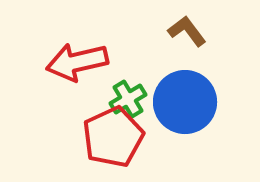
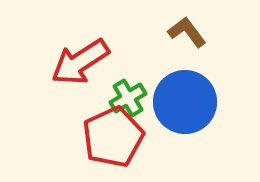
brown L-shape: moved 1 px down
red arrow: moved 3 px right; rotated 20 degrees counterclockwise
green cross: moved 1 px up
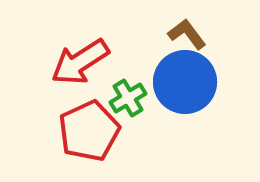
brown L-shape: moved 2 px down
blue circle: moved 20 px up
red pentagon: moved 24 px left, 6 px up
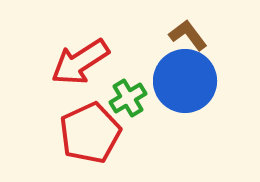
brown L-shape: moved 1 px right, 1 px down
blue circle: moved 1 px up
red pentagon: moved 1 px right, 2 px down
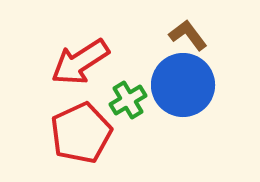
blue circle: moved 2 px left, 4 px down
green cross: moved 2 px down
red pentagon: moved 9 px left
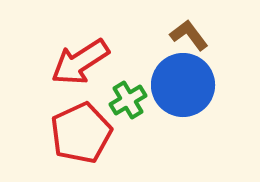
brown L-shape: moved 1 px right
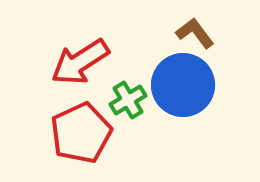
brown L-shape: moved 6 px right, 2 px up
